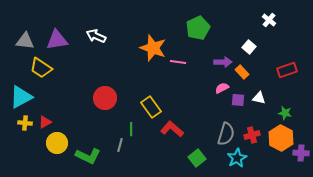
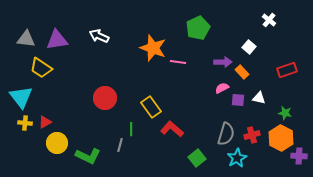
white arrow: moved 3 px right
gray triangle: moved 1 px right, 2 px up
cyan triangle: rotated 40 degrees counterclockwise
purple cross: moved 2 px left, 3 px down
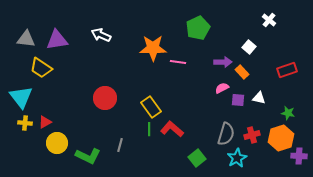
white arrow: moved 2 px right, 1 px up
orange star: rotated 20 degrees counterclockwise
green star: moved 3 px right
green line: moved 18 px right
orange hexagon: rotated 15 degrees clockwise
